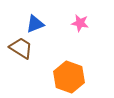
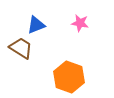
blue triangle: moved 1 px right, 1 px down
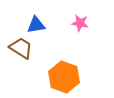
blue triangle: rotated 12 degrees clockwise
orange hexagon: moved 5 px left
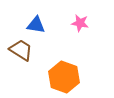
blue triangle: rotated 18 degrees clockwise
brown trapezoid: moved 2 px down
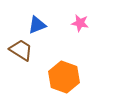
blue triangle: moved 1 px right; rotated 30 degrees counterclockwise
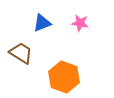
blue triangle: moved 5 px right, 2 px up
brown trapezoid: moved 3 px down
